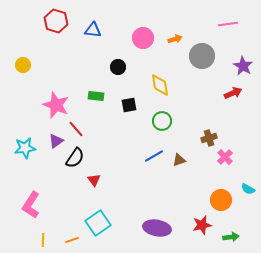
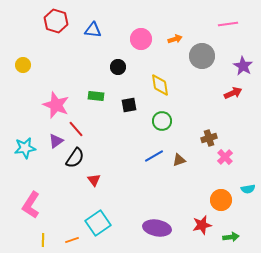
pink circle: moved 2 px left, 1 px down
cyan semicircle: rotated 40 degrees counterclockwise
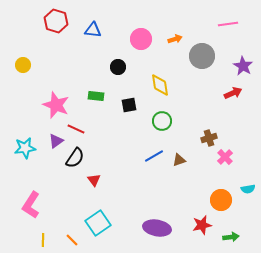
red line: rotated 24 degrees counterclockwise
orange line: rotated 64 degrees clockwise
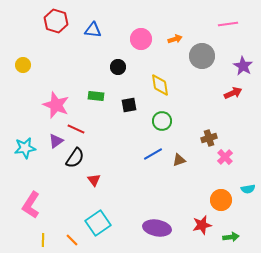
blue line: moved 1 px left, 2 px up
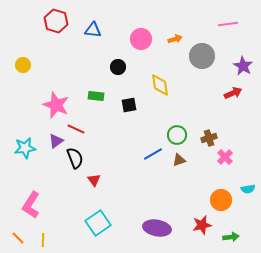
green circle: moved 15 px right, 14 px down
black semicircle: rotated 55 degrees counterclockwise
orange line: moved 54 px left, 2 px up
